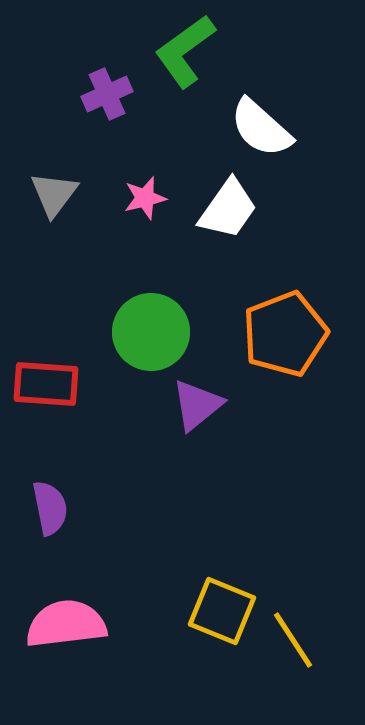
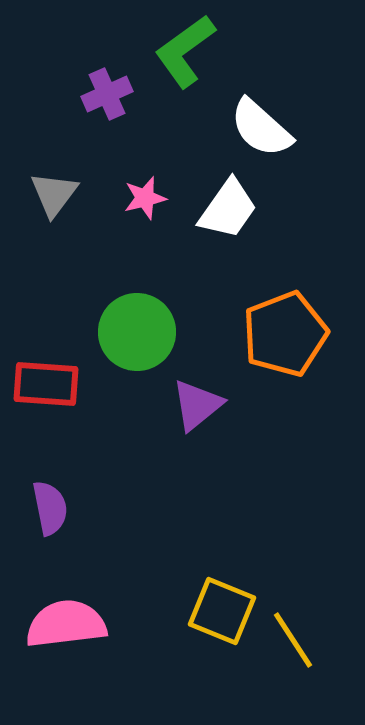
green circle: moved 14 px left
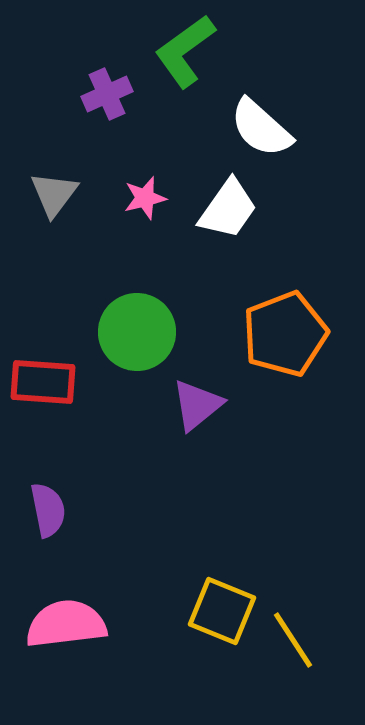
red rectangle: moved 3 px left, 2 px up
purple semicircle: moved 2 px left, 2 px down
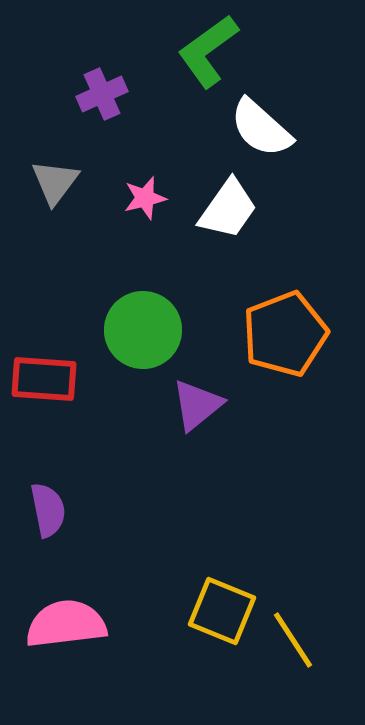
green L-shape: moved 23 px right
purple cross: moved 5 px left
gray triangle: moved 1 px right, 12 px up
green circle: moved 6 px right, 2 px up
red rectangle: moved 1 px right, 3 px up
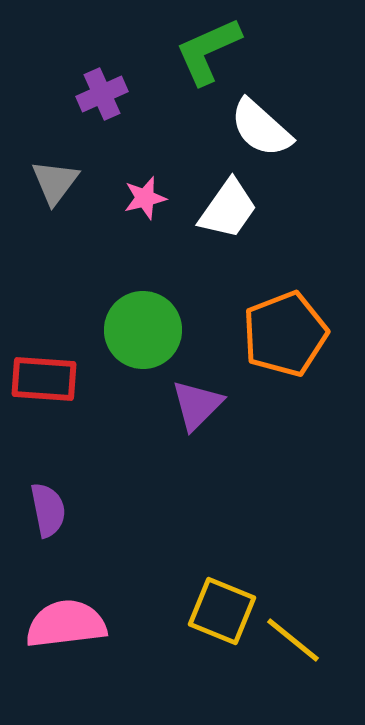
green L-shape: rotated 12 degrees clockwise
purple triangle: rotated 6 degrees counterclockwise
yellow line: rotated 18 degrees counterclockwise
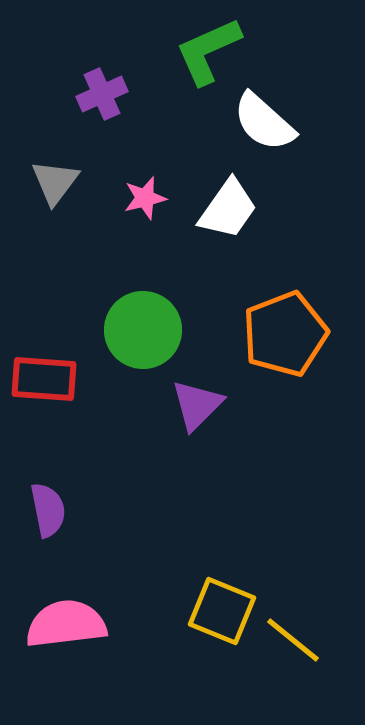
white semicircle: moved 3 px right, 6 px up
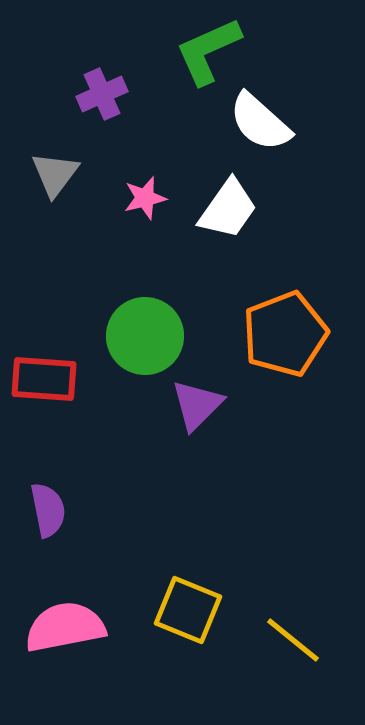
white semicircle: moved 4 px left
gray triangle: moved 8 px up
green circle: moved 2 px right, 6 px down
yellow square: moved 34 px left, 1 px up
pink semicircle: moved 1 px left, 3 px down; rotated 4 degrees counterclockwise
